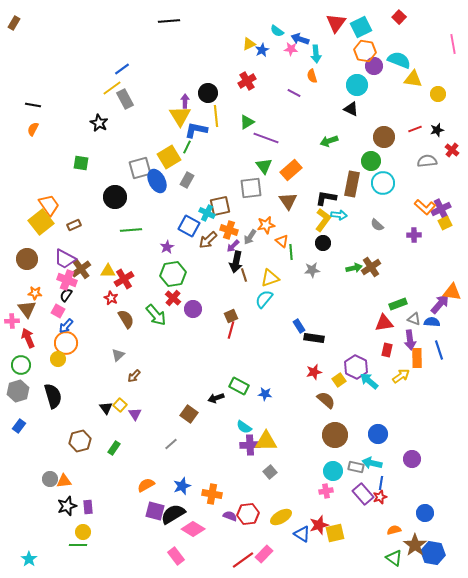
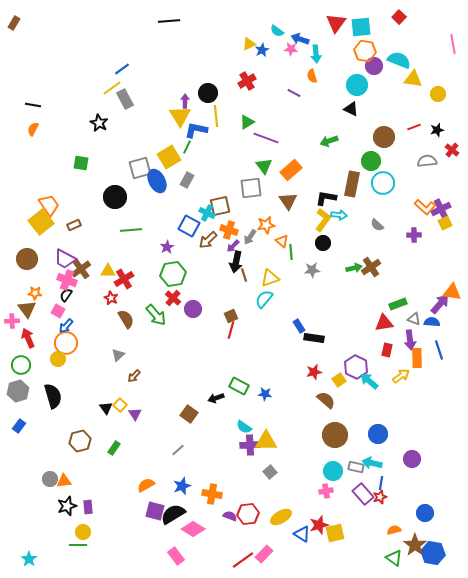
cyan square at (361, 27): rotated 20 degrees clockwise
red line at (415, 129): moved 1 px left, 2 px up
gray line at (171, 444): moved 7 px right, 6 px down
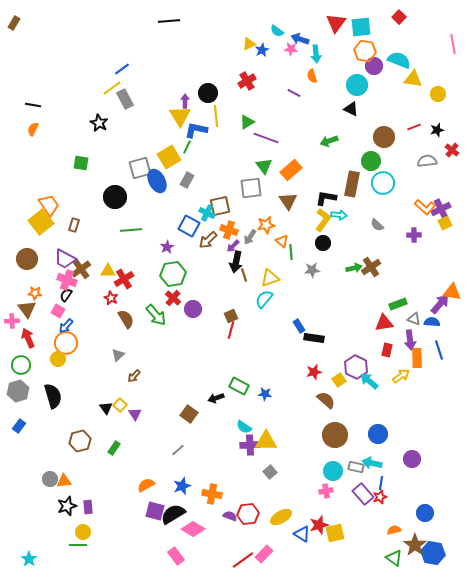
brown rectangle at (74, 225): rotated 48 degrees counterclockwise
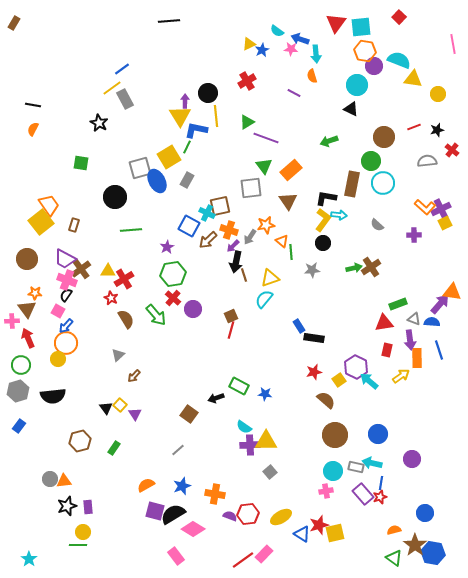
black semicircle at (53, 396): rotated 100 degrees clockwise
orange cross at (212, 494): moved 3 px right
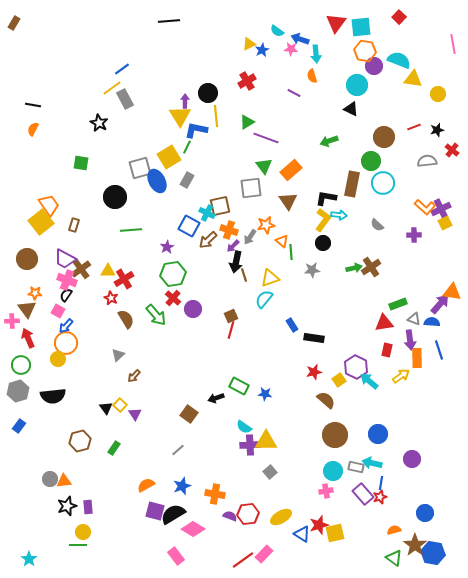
blue rectangle at (299, 326): moved 7 px left, 1 px up
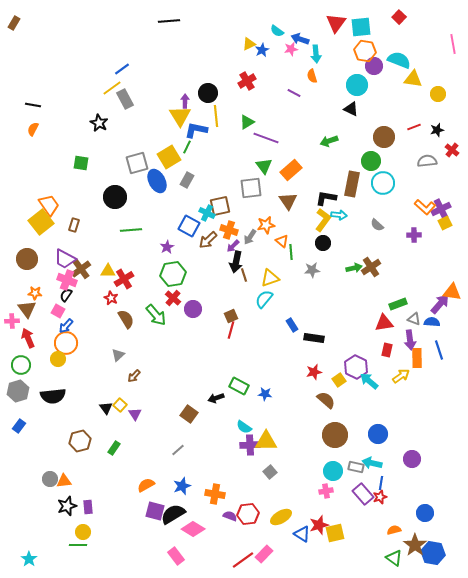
pink star at (291, 49): rotated 16 degrees counterclockwise
gray square at (140, 168): moved 3 px left, 5 px up
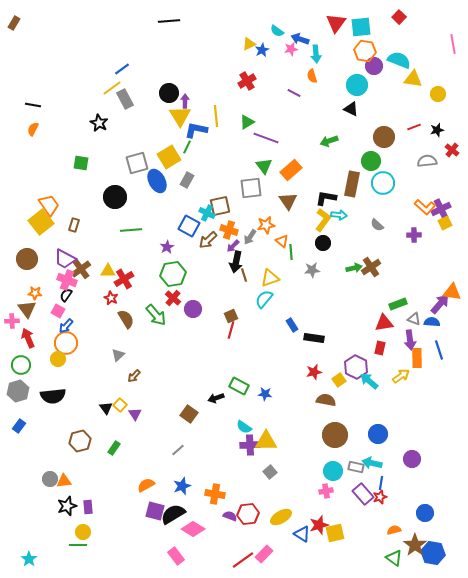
black circle at (208, 93): moved 39 px left
red rectangle at (387, 350): moved 7 px left, 2 px up
brown semicircle at (326, 400): rotated 30 degrees counterclockwise
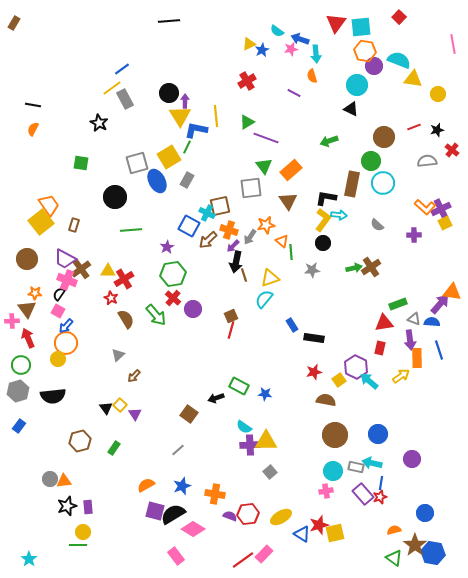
black semicircle at (66, 295): moved 7 px left, 1 px up
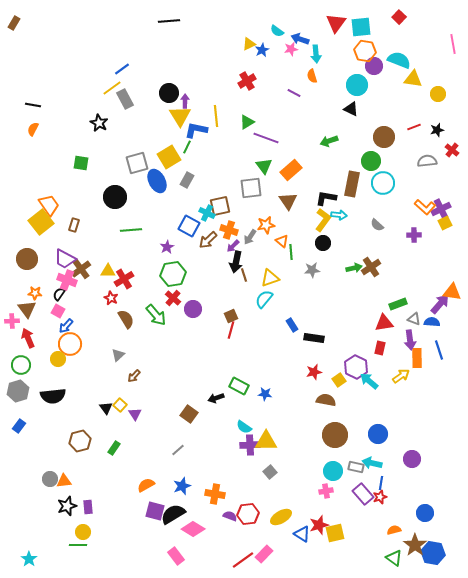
orange circle at (66, 343): moved 4 px right, 1 px down
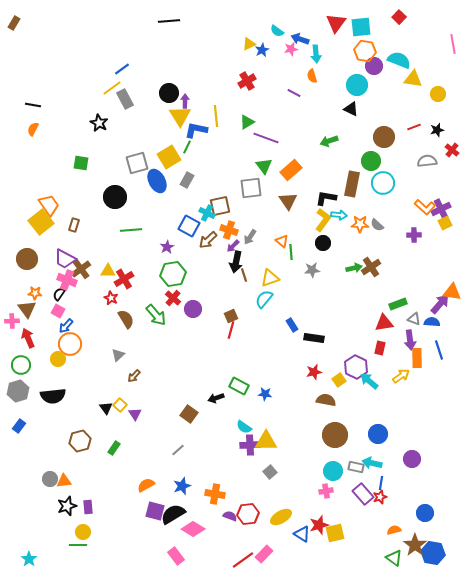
orange star at (266, 225): moved 94 px right, 1 px up; rotated 12 degrees clockwise
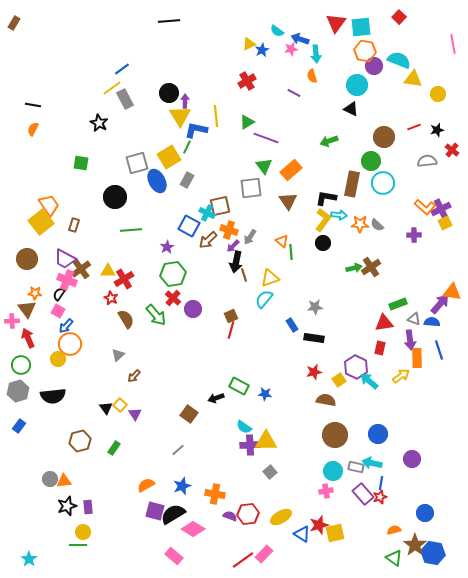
gray star at (312, 270): moved 3 px right, 37 px down
pink rectangle at (176, 556): moved 2 px left; rotated 12 degrees counterclockwise
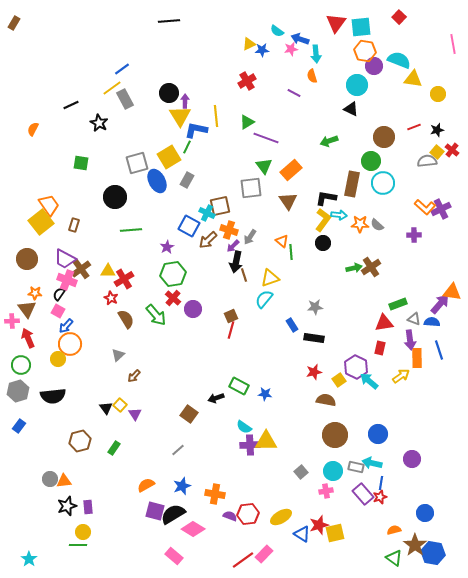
blue star at (262, 50): rotated 24 degrees clockwise
black line at (33, 105): moved 38 px right; rotated 35 degrees counterclockwise
yellow square at (445, 223): moved 8 px left, 71 px up; rotated 24 degrees counterclockwise
gray square at (270, 472): moved 31 px right
